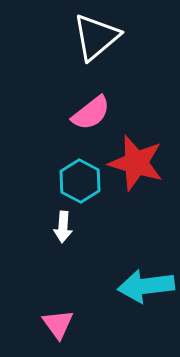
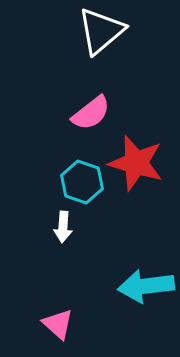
white triangle: moved 5 px right, 6 px up
cyan hexagon: moved 2 px right, 1 px down; rotated 9 degrees counterclockwise
pink triangle: rotated 12 degrees counterclockwise
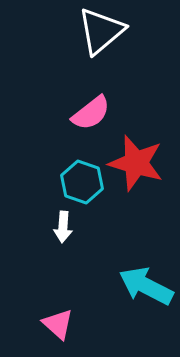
cyan arrow: rotated 34 degrees clockwise
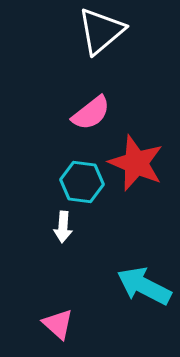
red star: rotated 6 degrees clockwise
cyan hexagon: rotated 12 degrees counterclockwise
cyan arrow: moved 2 px left
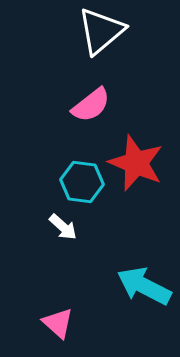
pink semicircle: moved 8 px up
white arrow: rotated 52 degrees counterclockwise
pink triangle: moved 1 px up
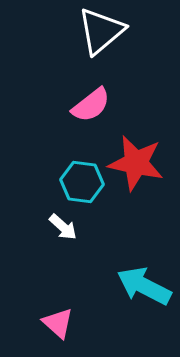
red star: rotated 10 degrees counterclockwise
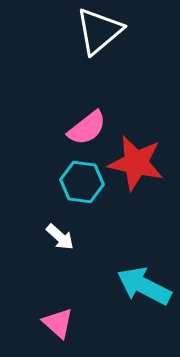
white triangle: moved 2 px left
pink semicircle: moved 4 px left, 23 px down
white arrow: moved 3 px left, 10 px down
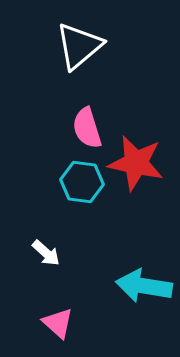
white triangle: moved 20 px left, 15 px down
pink semicircle: rotated 111 degrees clockwise
white arrow: moved 14 px left, 16 px down
cyan arrow: rotated 18 degrees counterclockwise
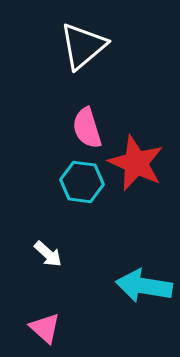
white triangle: moved 4 px right
red star: rotated 12 degrees clockwise
white arrow: moved 2 px right, 1 px down
pink triangle: moved 13 px left, 5 px down
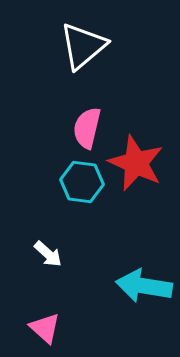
pink semicircle: rotated 30 degrees clockwise
